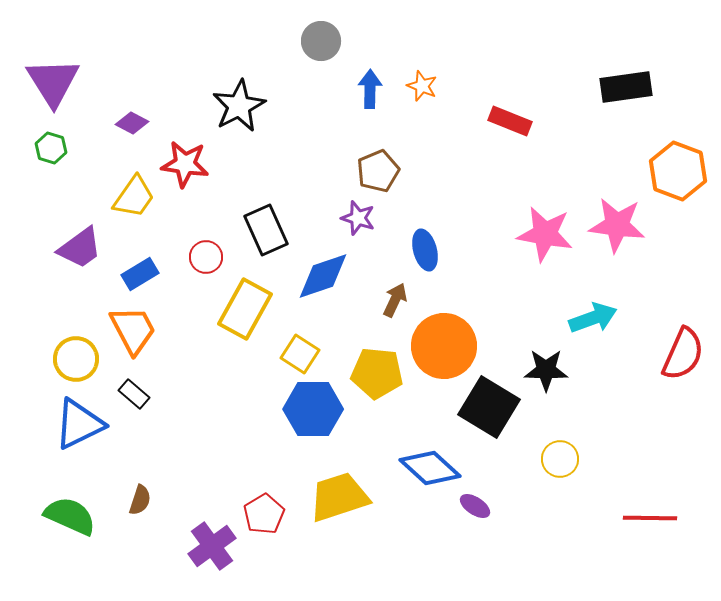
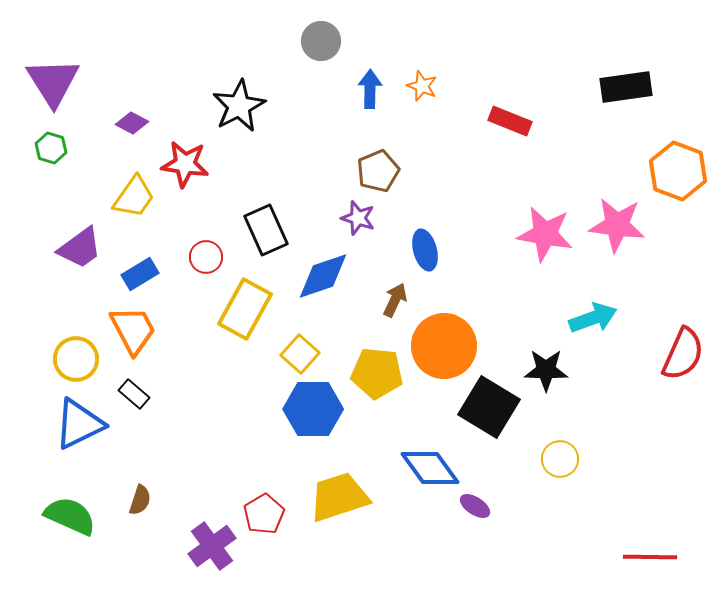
yellow square at (300, 354): rotated 9 degrees clockwise
blue diamond at (430, 468): rotated 12 degrees clockwise
red line at (650, 518): moved 39 px down
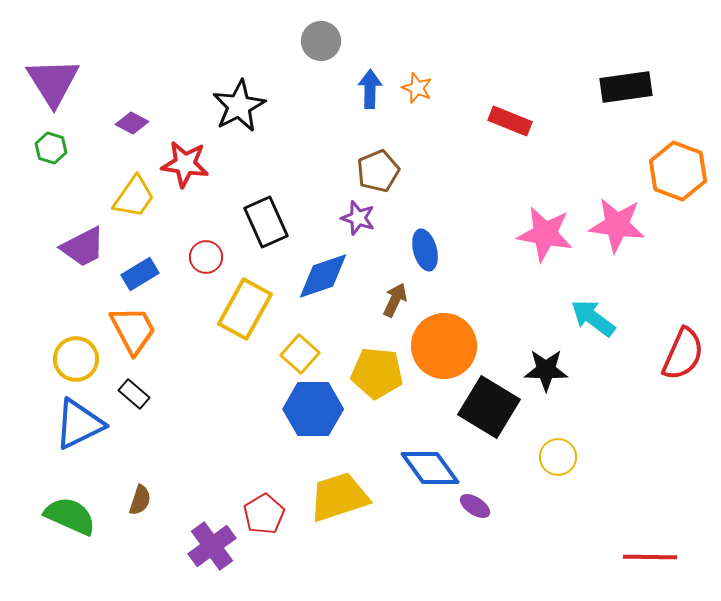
orange star at (422, 86): moved 5 px left, 2 px down
black rectangle at (266, 230): moved 8 px up
purple trapezoid at (80, 248): moved 3 px right, 1 px up; rotated 9 degrees clockwise
cyan arrow at (593, 318): rotated 123 degrees counterclockwise
yellow circle at (560, 459): moved 2 px left, 2 px up
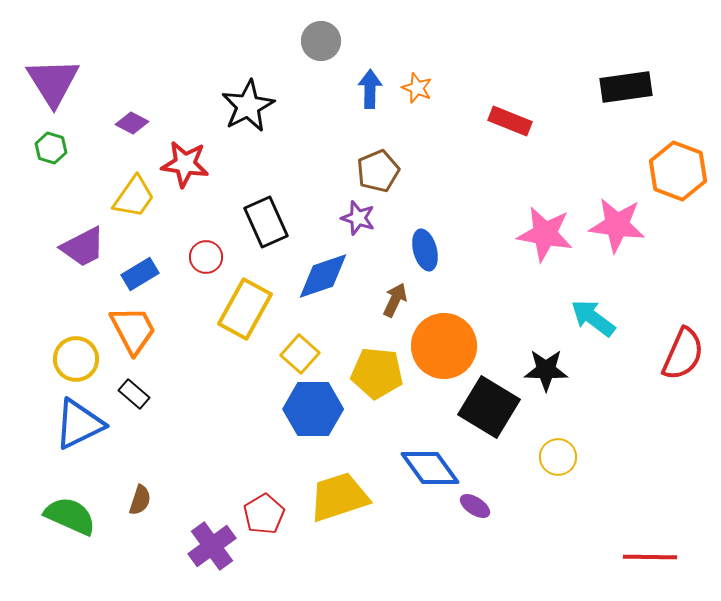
black star at (239, 106): moved 9 px right
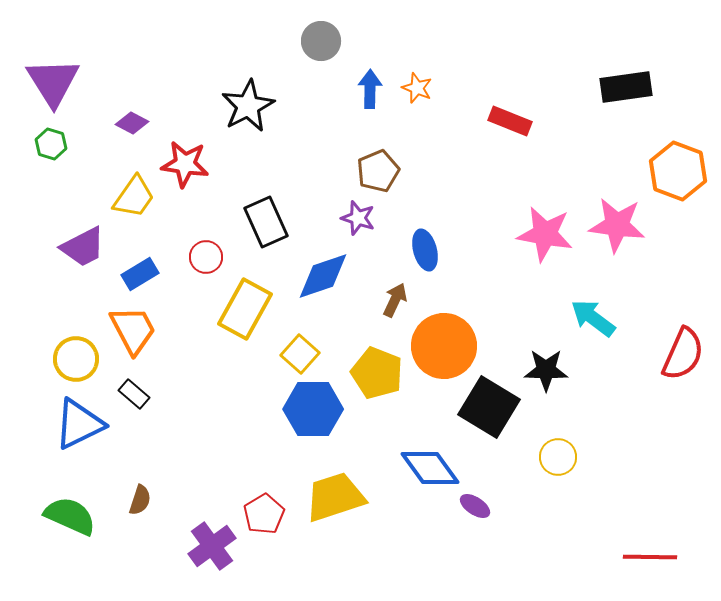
green hexagon at (51, 148): moved 4 px up
yellow pentagon at (377, 373): rotated 15 degrees clockwise
yellow trapezoid at (339, 497): moved 4 px left
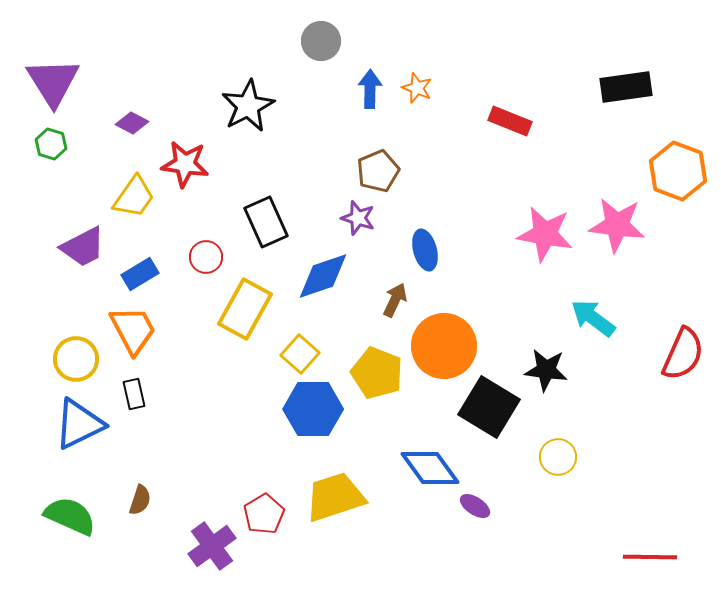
black star at (546, 370): rotated 6 degrees clockwise
black rectangle at (134, 394): rotated 36 degrees clockwise
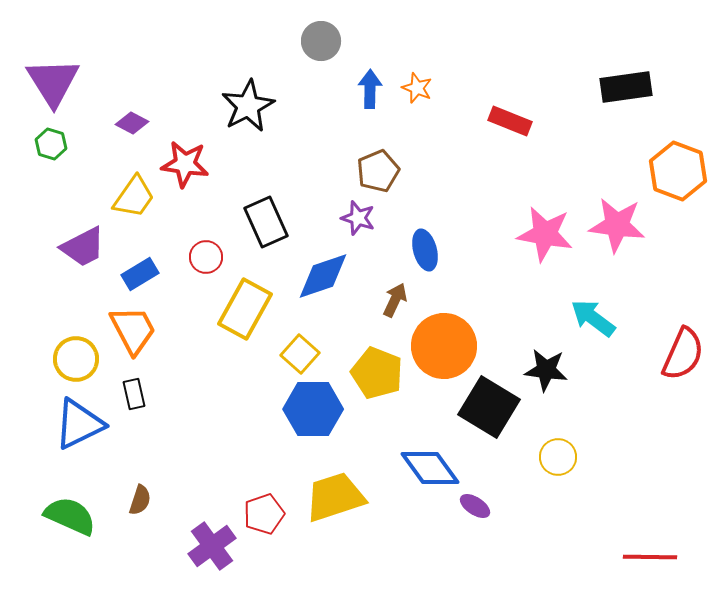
red pentagon at (264, 514): rotated 12 degrees clockwise
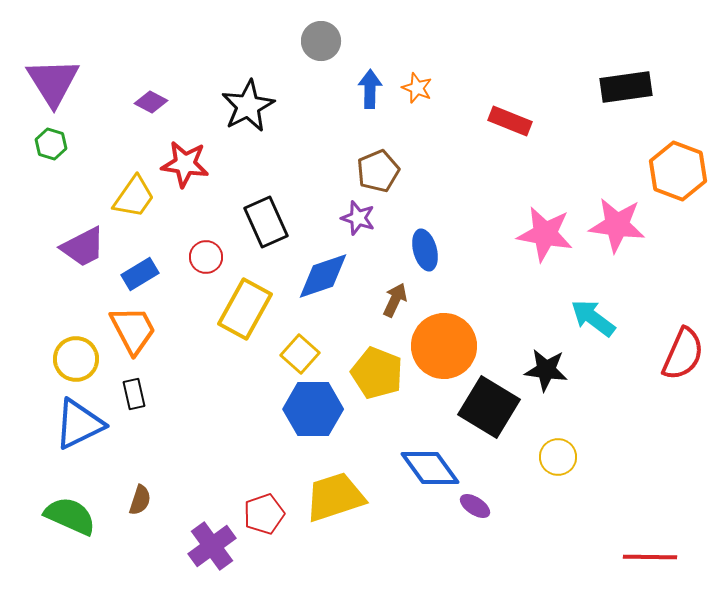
purple diamond at (132, 123): moved 19 px right, 21 px up
